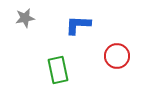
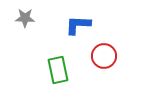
gray star: rotated 12 degrees clockwise
red circle: moved 13 px left
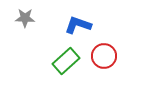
blue L-shape: rotated 16 degrees clockwise
green rectangle: moved 8 px right, 9 px up; rotated 60 degrees clockwise
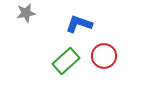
gray star: moved 1 px right, 5 px up; rotated 12 degrees counterclockwise
blue L-shape: moved 1 px right, 1 px up
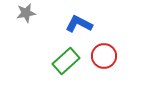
blue L-shape: rotated 8 degrees clockwise
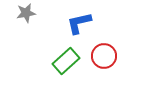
blue L-shape: moved 1 px up; rotated 40 degrees counterclockwise
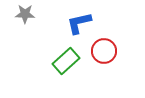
gray star: moved 1 px left, 1 px down; rotated 12 degrees clockwise
red circle: moved 5 px up
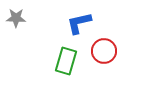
gray star: moved 9 px left, 4 px down
green rectangle: rotated 32 degrees counterclockwise
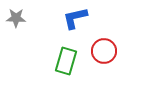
blue L-shape: moved 4 px left, 5 px up
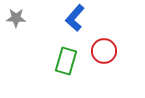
blue L-shape: rotated 36 degrees counterclockwise
